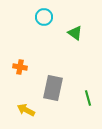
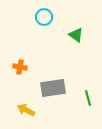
green triangle: moved 1 px right, 2 px down
gray rectangle: rotated 70 degrees clockwise
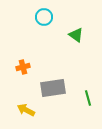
orange cross: moved 3 px right; rotated 24 degrees counterclockwise
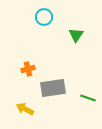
green triangle: rotated 28 degrees clockwise
orange cross: moved 5 px right, 2 px down
green line: rotated 56 degrees counterclockwise
yellow arrow: moved 1 px left, 1 px up
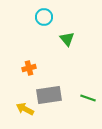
green triangle: moved 9 px left, 4 px down; rotated 14 degrees counterclockwise
orange cross: moved 1 px right, 1 px up
gray rectangle: moved 4 px left, 7 px down
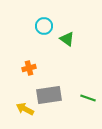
cyan circle: moved 9 px down
green triangle: rotated 14 degrees counterclockwise
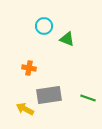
green triangle: rotated 14 degrees counterclockwise
orange cross: rotated 24 degrees clockwise
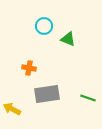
green triangle: moved 1 px right
gray rectangle: moved 2 px left, 1 px up
yellow arrow: moved 13 px left
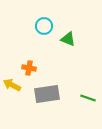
yellow arrow: moved 24 px up
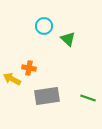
green triangle: rotated 21 degrees clockwise
yellow arrow: moved 6 px up
gray rectangle: moved 2 px down
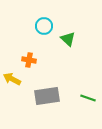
orange cross: moved 8 px up
